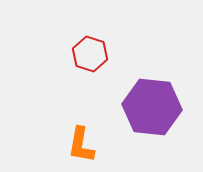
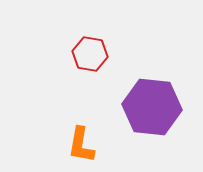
red hexagon: rotated 8 degrees counterclockwise
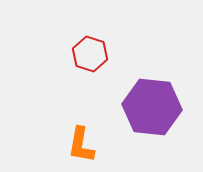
red hexagon: rotated 8 degrees clockwise
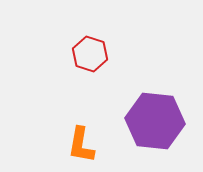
purple hexagon: moved 3 px right, 14 px down
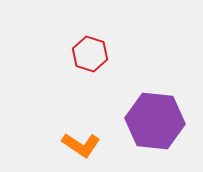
orange L-shape: rotated 66 degrees counterclockwise
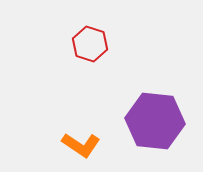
red hexagon: moved 10 px up
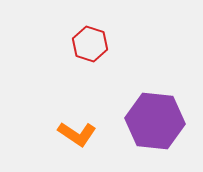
orange L-shape: moved 4 px left, 11 px up
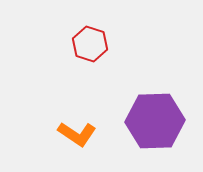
purple hexagon: rotated 8 degrees counterclockwise
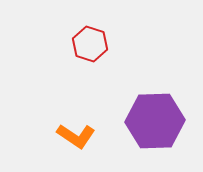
orange L-shape: moved 1 px left, 2 px down
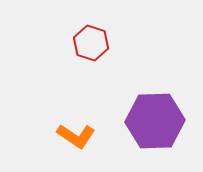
red hexagon: moved 1 px right, 1 px up
